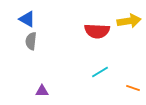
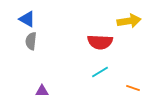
red semicircle: moved 3 px right, 11 px down
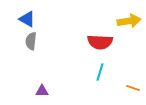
cyan line: rotated 42 degrees counterclockwise
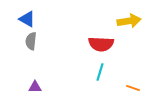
red semicircle: moved 1 px right, 2 px down
purple triangle: moved 7 px left, 4 px up
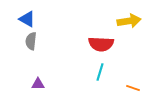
purple triangle: moved 3 px right, 3 px up
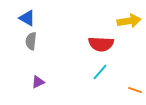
blue triangle: moved 1 px up
cyan line: rotated 24 degrees clockwise
purple triangle: moved 2 px up; rotated 24 degrees counterclockwise
orange line: moved 2 px right, 2 px down
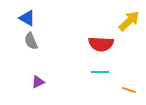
yellow arrow: rotated 35 degrees counterclockwise
gray semicircle: rotated 30 degrees counterclockwise
cyan line: rotated 48 degrees clockwise
orange line: moved 6 px left
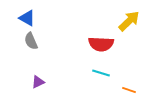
cyan line: moved 1 px right, 1 px down; rotated 18 degrees clockwise
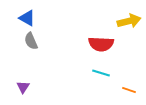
yellow arrow: rotated 30 degrees clockwise
purple triangle: moved 15 px left, 5 px down; rotated 32 degrees counterclockwise
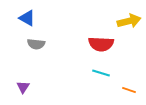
gray semicircle: moved 5 px right, 3 px down; rotated 60 degrees counterclockwise
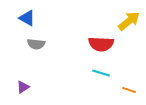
yellow arrow: rotated 25 degrees counterclockwise
purple triangle: rotated 24 degrees clockwise
